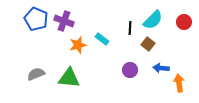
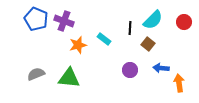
cyan rectangle: moved 2 px right
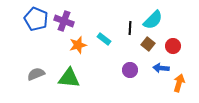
red circle: moved 11 px left, 24 px down
orange arrow: rotated 24 degrees clockwise
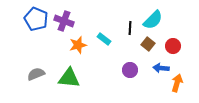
orange arrow: moved 2 px left
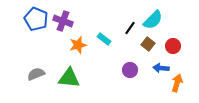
purple cross: moved 1 px left
black line: rotated 32 degrees clockwise
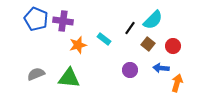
purple cross: rotated 12 degrees counterclockwise
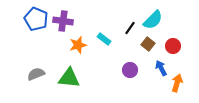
blue arrow: rotated 56 degrees clockwise
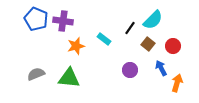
orange star: moved 2 px left, 1 px down
